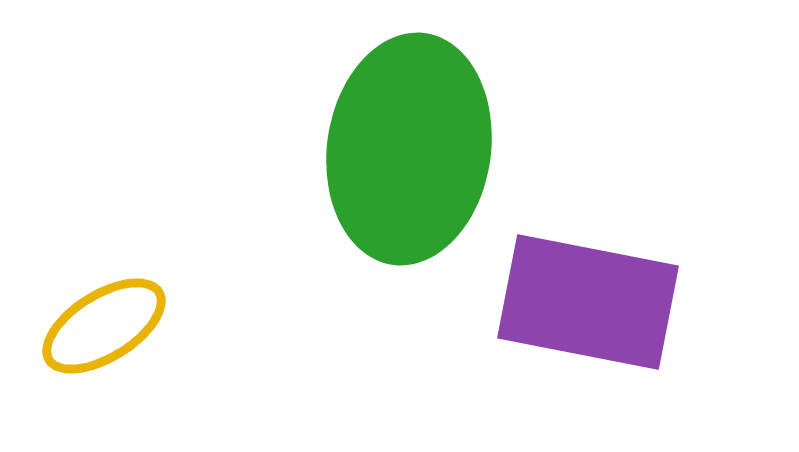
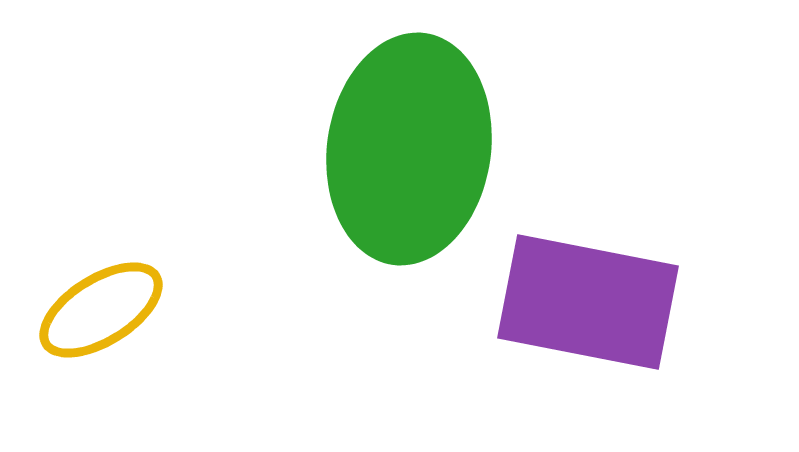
yellow ellipse: moved 3 px left, 16 px up
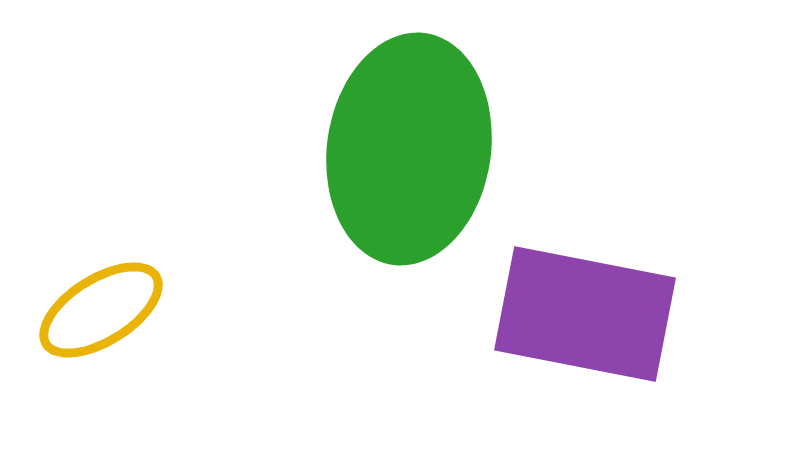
purple rectangle: moved 3 px left, 12 px down
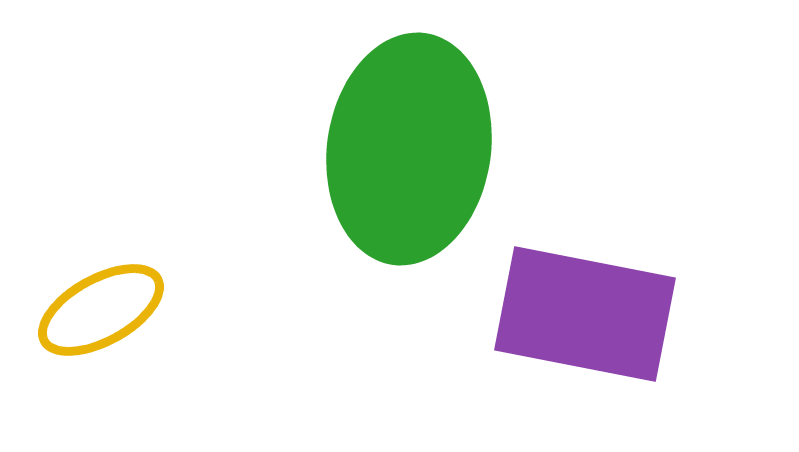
yellow ellipse: rotated 3 degrees clockwise
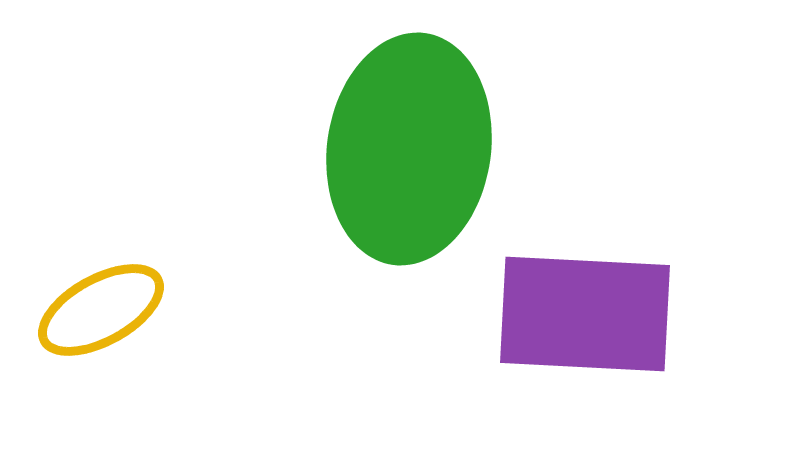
purple rectangle: rotated 8 degrees counterclockwise
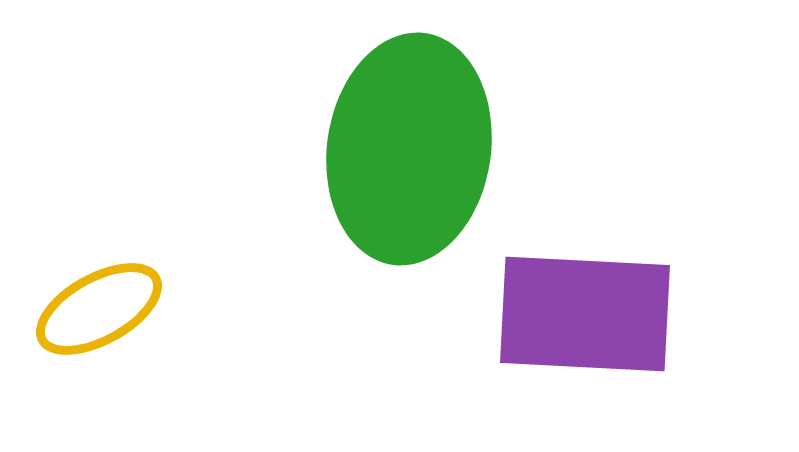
yellow ellipse: moved 2 px left, 1 px up
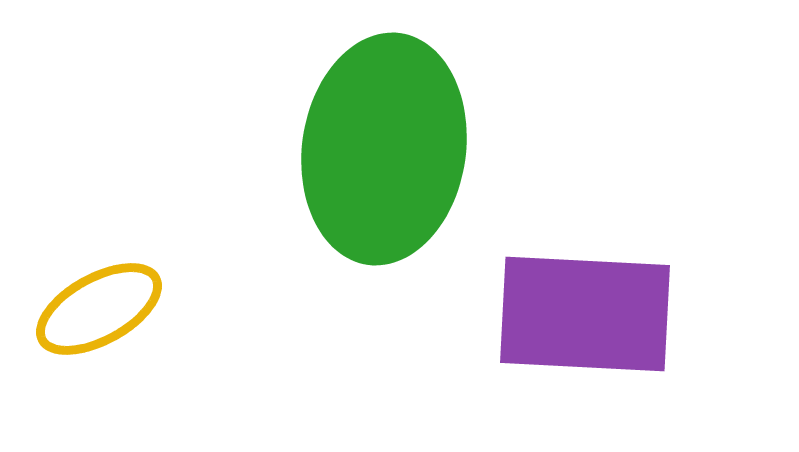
green ellipse: moved 25 px left
